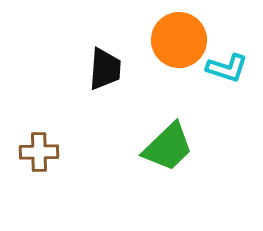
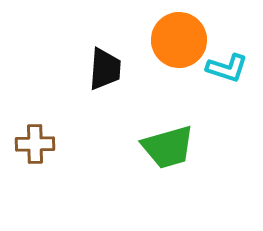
green trapezoid: rotated 28 degrees clockwise
brown cross: moved 4 px left, 8 px up
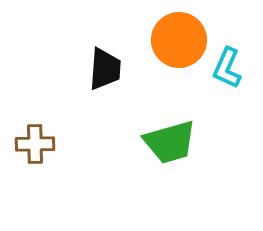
cyan L-shape: rotated 96 degrees clockwise
green trapezoid: moved 2 px right, 5 px up
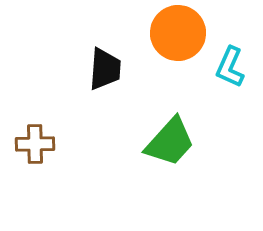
orange circle: moved 1 px left, 7 px up
cyan L-shape: moved 3 px right, 1 px up
green trapezoid: rotated 32 degrees counterclockwise
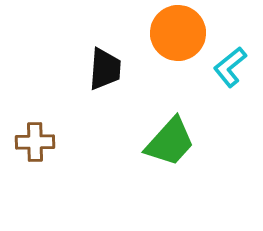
cyan L-shape: rotated 27 degrees clockwise
brown cross: moved 2 px up
